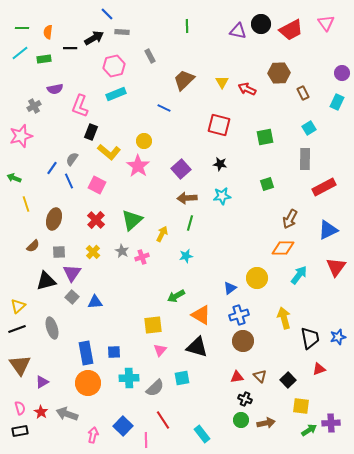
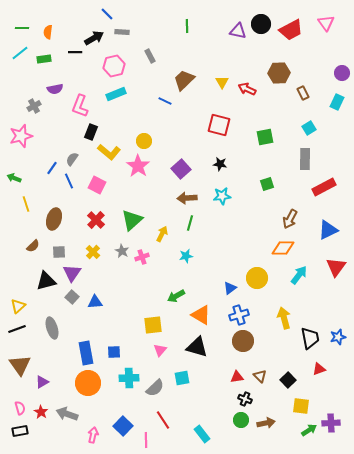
black line at (70, 48): moved 5 px right, 4 px down
blue line at (164, 108): moved 1 px right, 7 px up
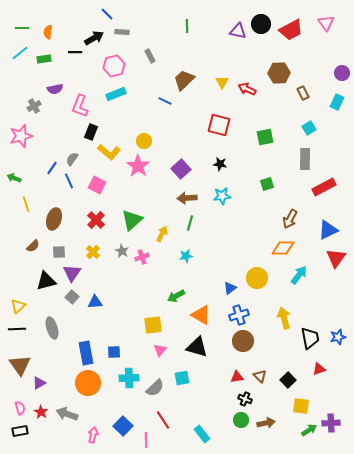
red triangle at (336, 267): moved 9 px up
black line at (17, 329): rotated 18 degrees clockwise
purple triangle at (42, 382): moved 3 px left, 1 px down
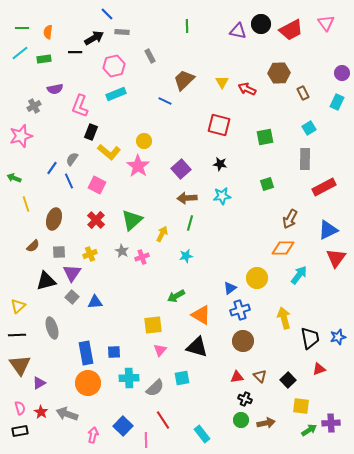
yellow cross at (93, 252): moved 3 px left, 2 px down; rotated 24 degrees clockwise
blue cross at (239, 315): moved 1 px right, 5 px up
black line at (17, 329): moved 6 px down
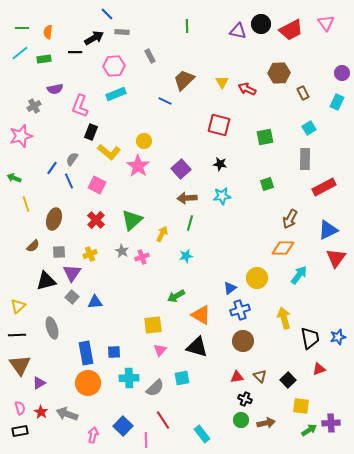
pink hexagon at (114, 66): rotated 10 degrees clockwise
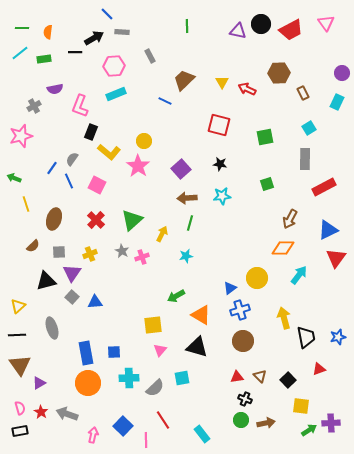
black trapezoid at (310, 338): moved 4 px left, 1 px up
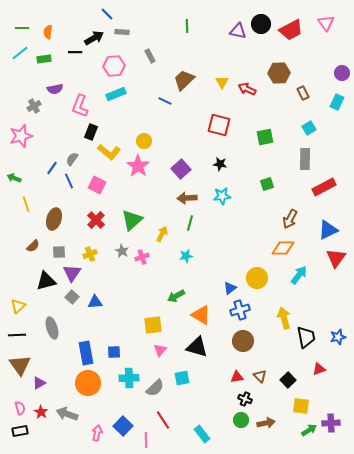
pink arrow at (93, 435): moved 4 px right, 2 px up
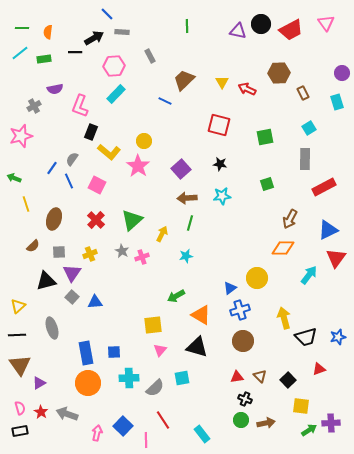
cyan rectangle at (116, 94): rotated 24 degrees counterclockwise
cyan rectangle at (337, 102): rotated 42 degrees counterclockwise
cyan arrow at (299, 275): moved 10 px right
black trapezoid at (306, 337): rotated 85 degrees clockwise
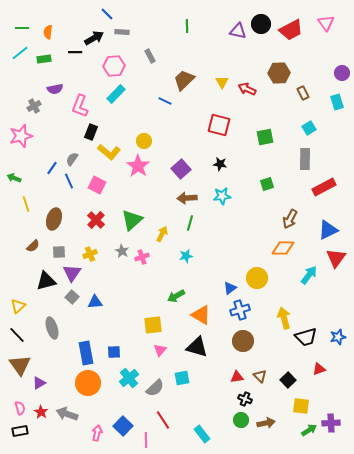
black line at (17, 335): rotated 48 degrees clockwise
cyan cross at (129, 378): rotated 36 degrees counterclockwise
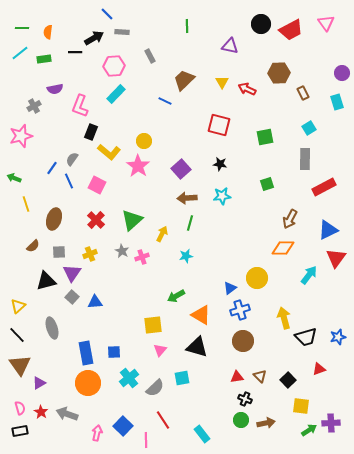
purple triangle at (238, 31): moved 8 px left, 15 px down
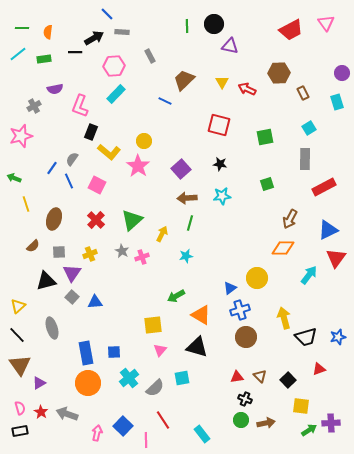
black circle at (261, 24): moved 47 px left
cyan line at (20, 53): moved 2 px left, 1 px down
brown circle at (243, 341): moved 3 px right, 4 px up
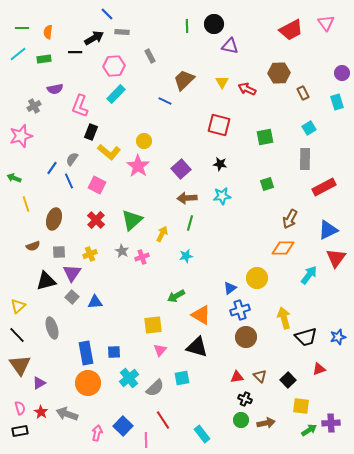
brown semicircle at (33, 246): rotated 24 degrees clockwise
